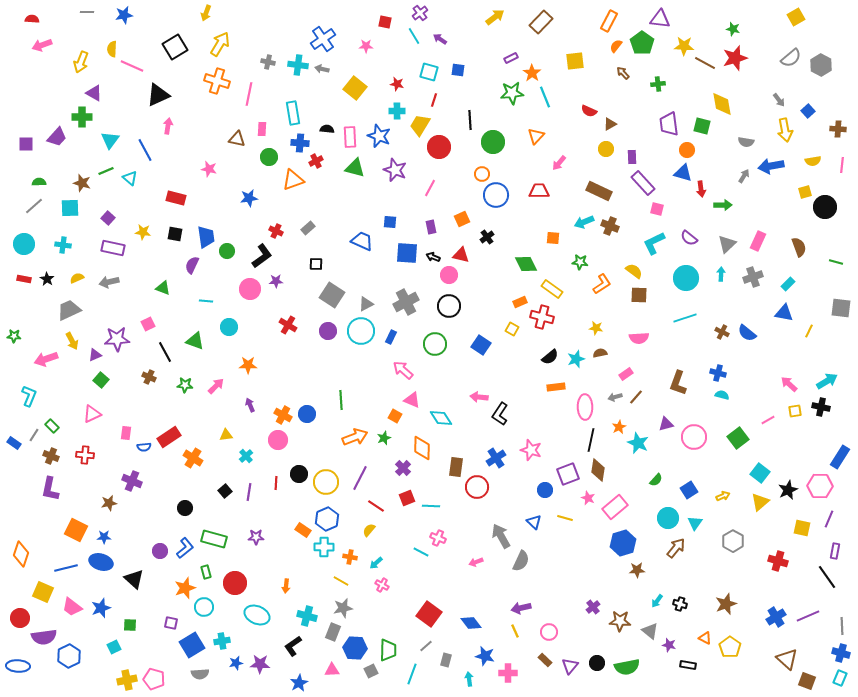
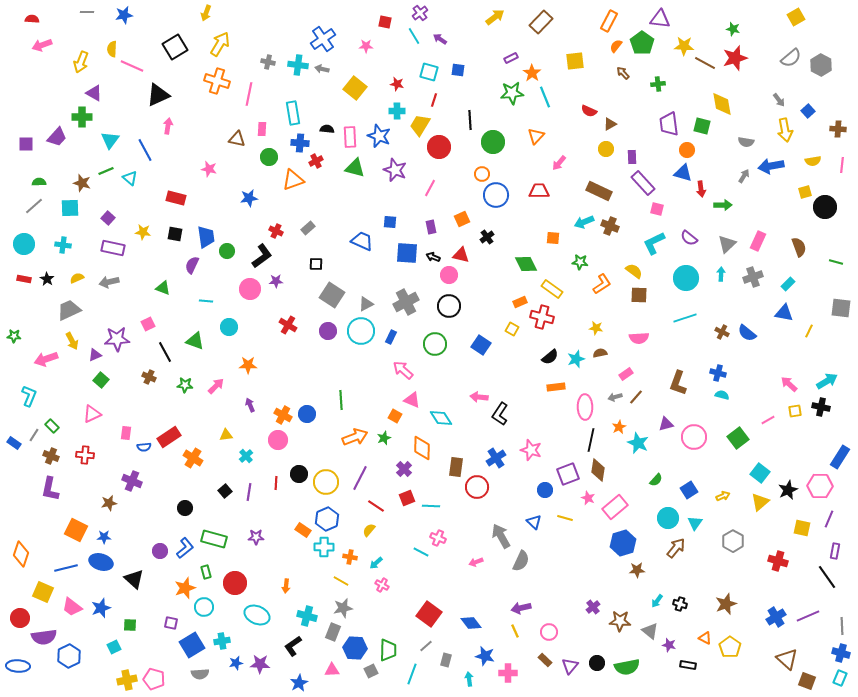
purple cross at (403, 468): moved 1 px right, 1 px down
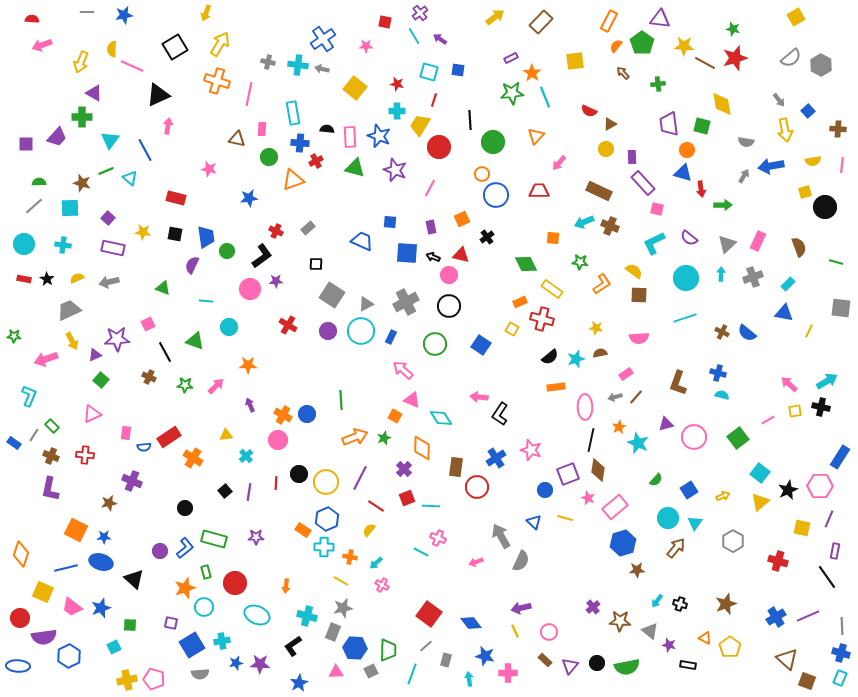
red cross at (542, 317): moved 2 px down
pink triangle at (332, 670): moved 4 px right, 2 px down
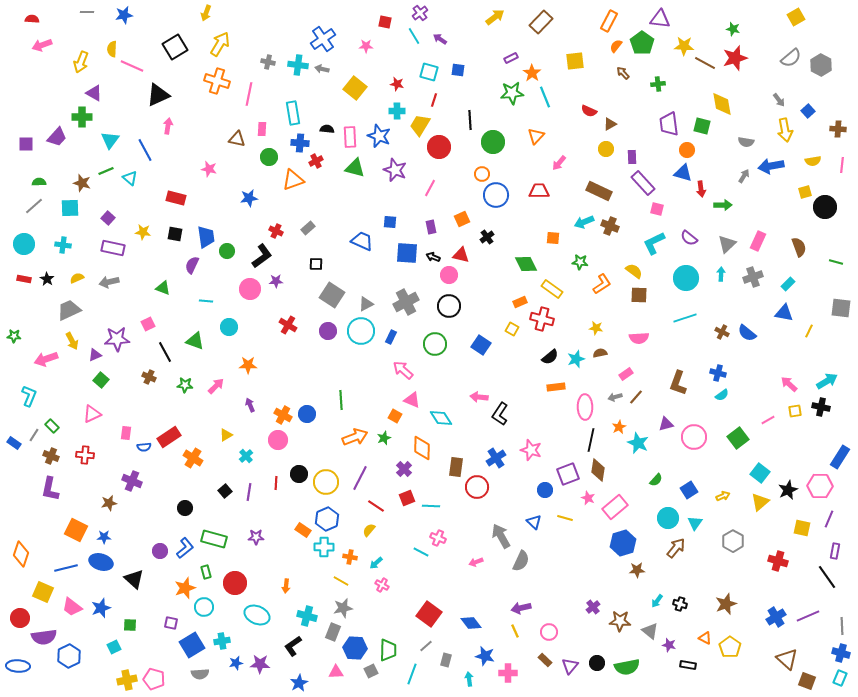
cyan semicircle at (722, 395): rotated 128 degrees clockwise
yellow triangle at (226, 435): rotated 24 degrees counterclockwise
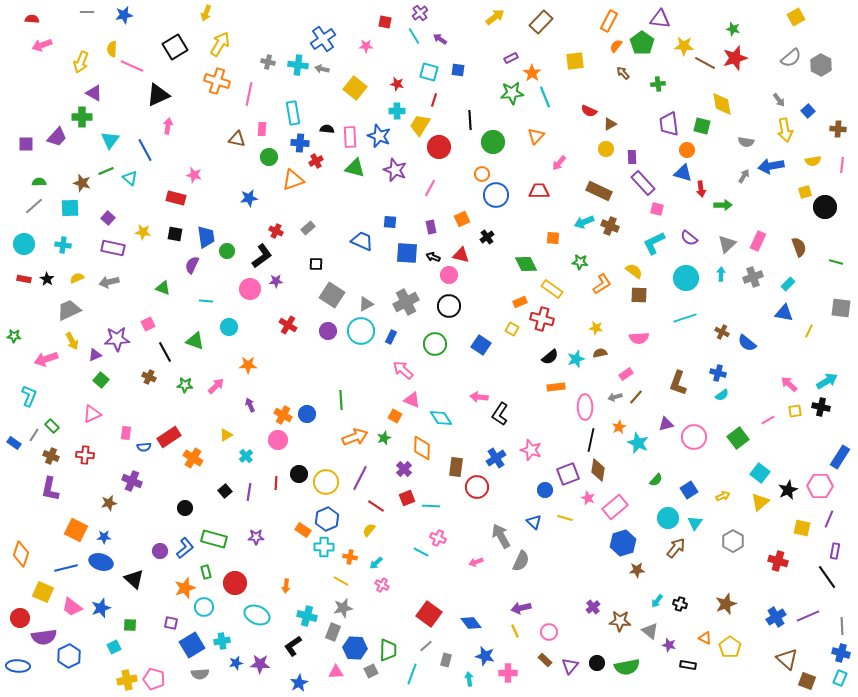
pink star at (209, 169): moved 15 px left, 6 px down
blue semicircle at (747, 333): moved 10 px down
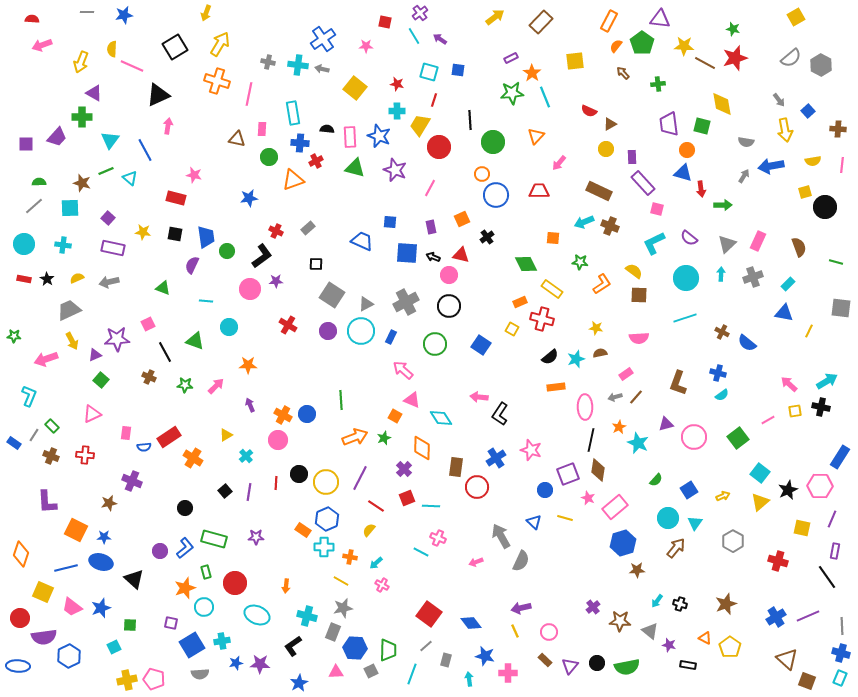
purple L-shape at (50, 489): moved 3 px left, 13 px down; rotated 15 degrees counterclockwise
purple line at (829, 519): moved 3 px right
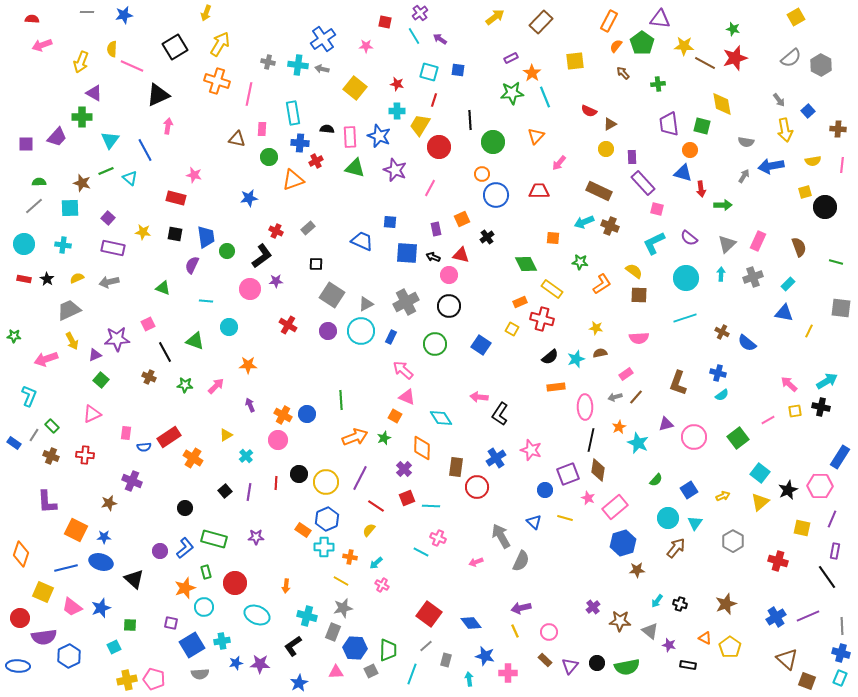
orange circle at (687, 150): moved 3 px right
purple rectangle at (431, 227): moved 5 px right, 2 px down
pink triangle at (412, 400): moved 5 px left, 3 px up
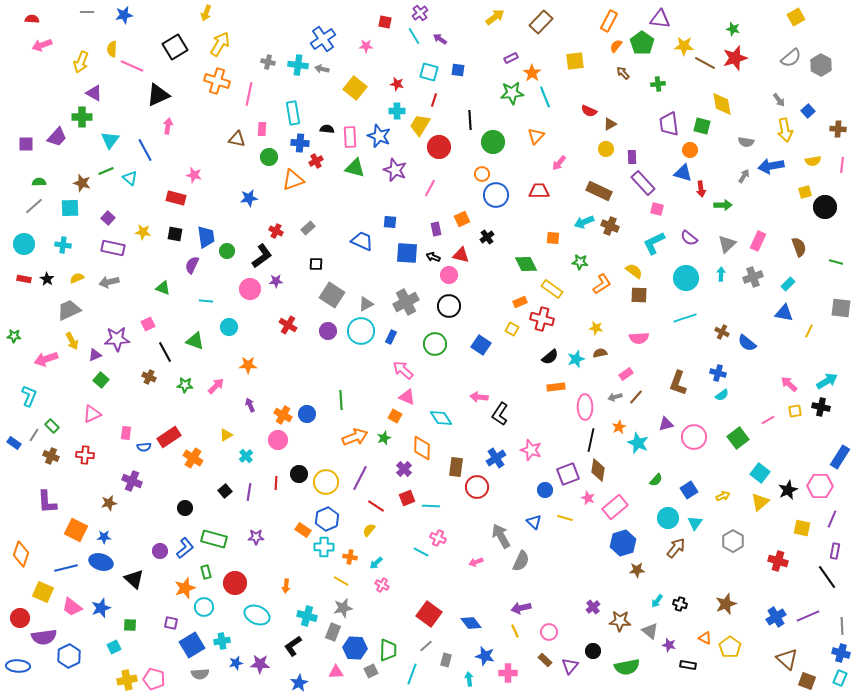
black circle at (597, 663): moved 4 px left, 12 px up
